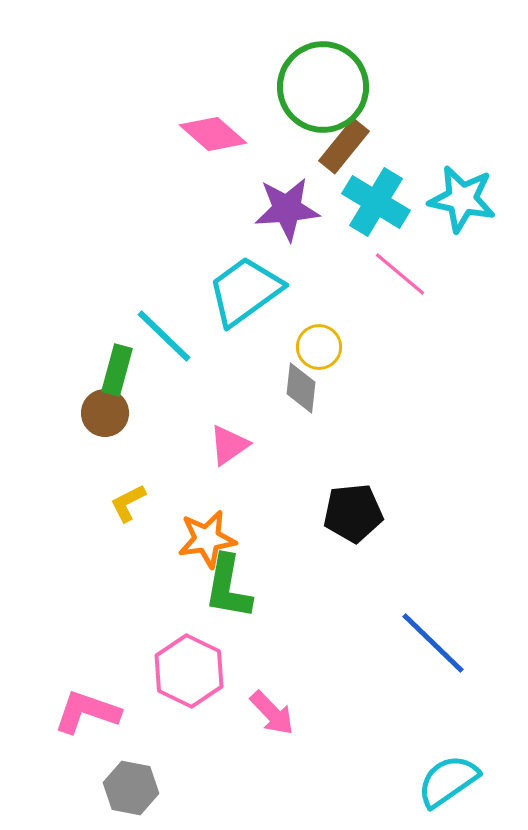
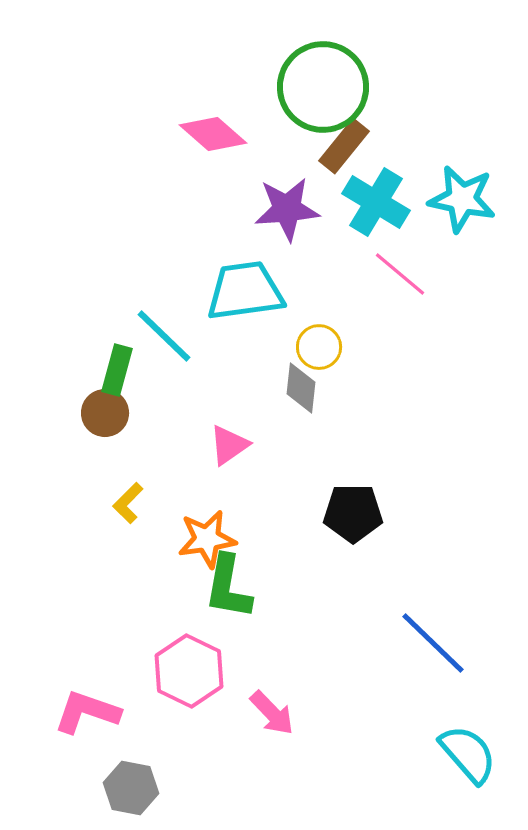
cyan trapezoid: rotated 28 degrees clockwise
yellow L-shape: rotated 18 degrees counterclockwise
black pentagon: rotated 6 degrees clockwise
cyan semicircle: moved 20 px right, 27 px up; rotated 84 degrees clockwise
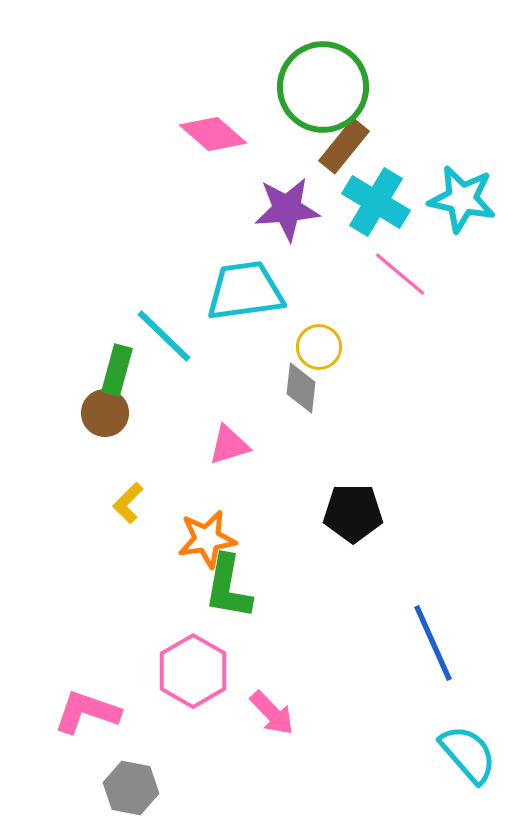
pink triangle: rotated 18 degrees clockwise
blue line: rotated 22 degrees clockwise
pink hexagon: moved 4 px right; rotated 4 degrees clockwise
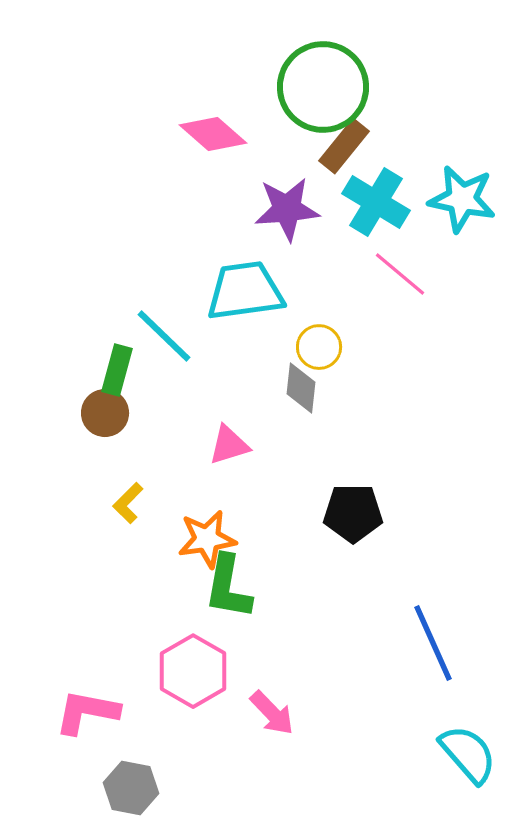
pink L-shape: rotated 8 degrees counterclockwise
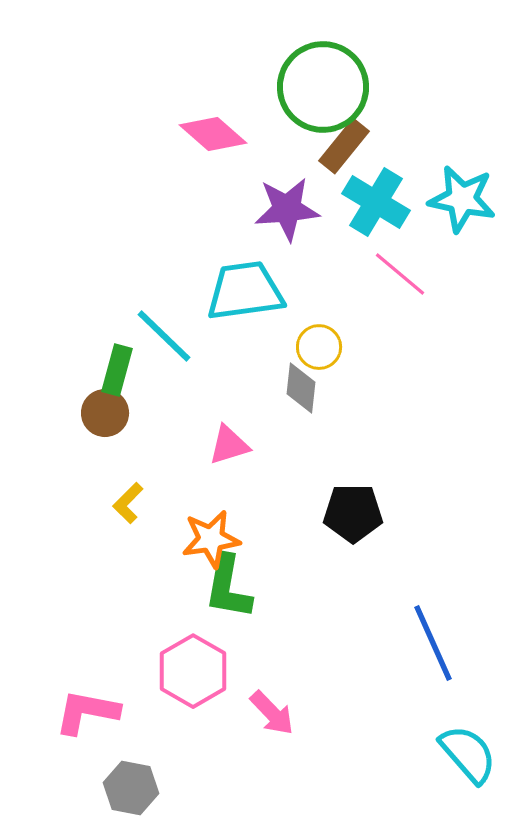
orange star: moved 4 px right
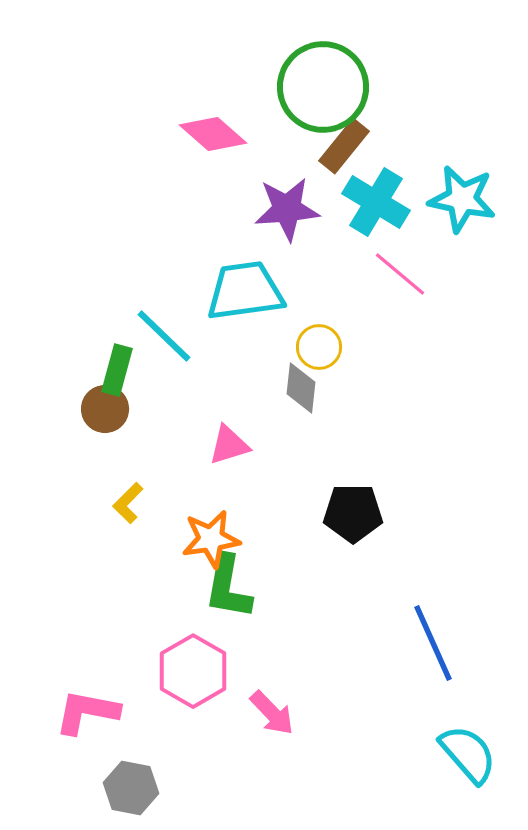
brown circle: moved 4 px up
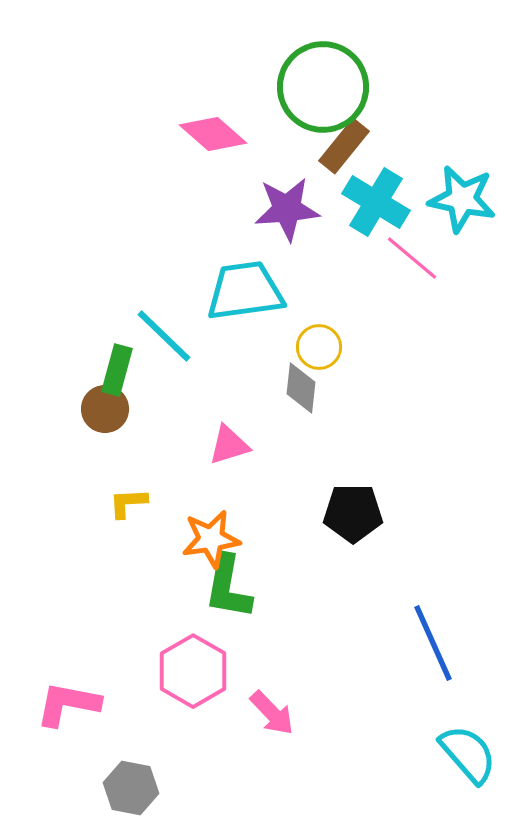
pink line: moved 12 px right, 16 px up
yellow L-shape: rotated 42 degrees clockwise
pink L-shape: moved 19 px left, 8 px up
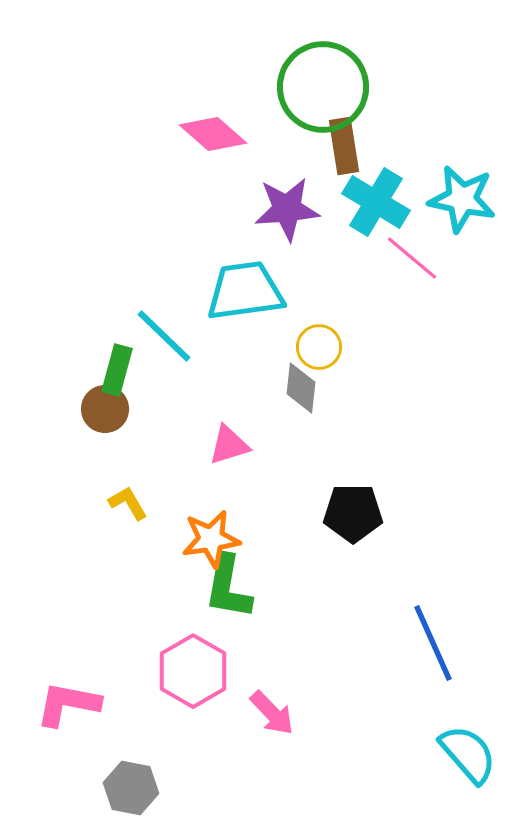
brown rectangle: rotated 48 degrees counterclockwise
yellow L-shape: rotated 63 degrees clockwise
